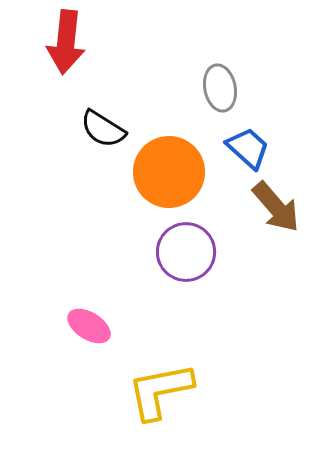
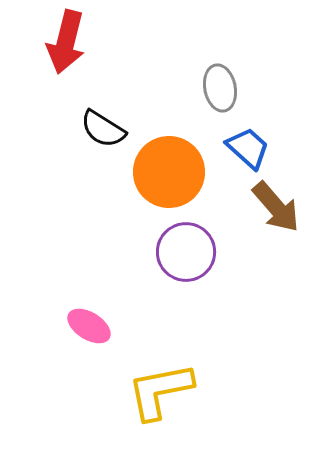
red arrow: rotated 8 degrees clockwise
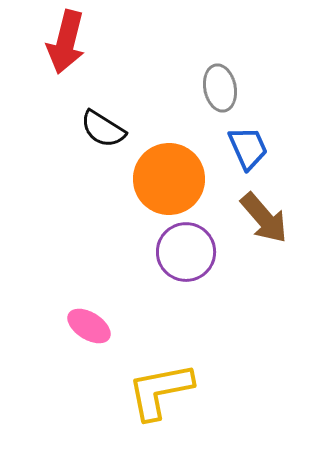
blue trapezoid: rotated 24 degrees clockwise
orange circle: moved 7 px down
brown arrow: moved 12 px left, 11 px down
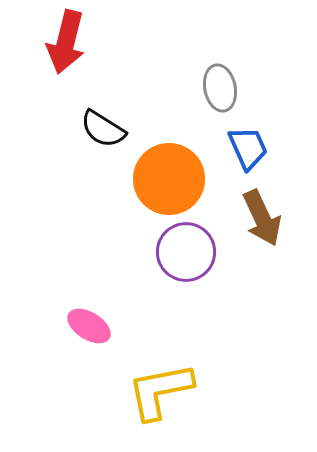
brown arrow: moved 2 px left; rotated 16 degrees clockwise
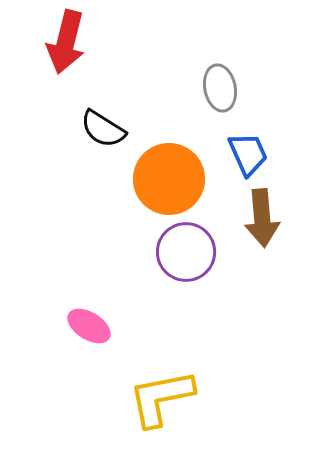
blue trapezoid: moved 6 px down
brown arrow: rotated 20 degrees clockwise
yellow L-shape: moved 1 px right, 7 px down
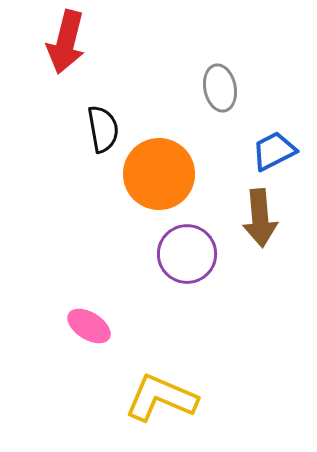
black semicircle: rotated 132 degrees counterclockwise
blue trapezoid: moved 26 px right, 3 px up; rotated 93 degrees counterclockwise
orange circle: moved 10 px left, 5 px up
brown arrow: moved 2 px left
purple circle: moved 1 px right, 2 px down
yellow L-shape: rotated 34 degrees clockwise
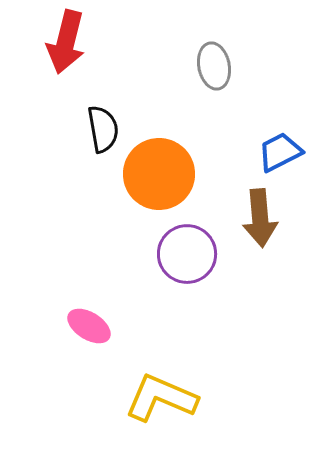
gray ellipse: moved 6 px left, 22 px up
blue trapezoid: moved 6 px right, 1 px down
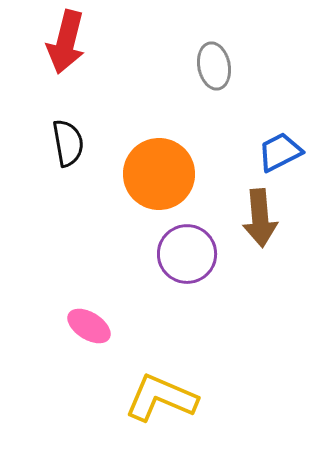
black semicircle: moved 35 px left, 14 px down
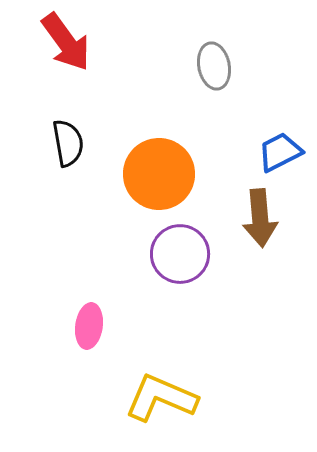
red arrow: rotated 50 degrees counterclockwise
purple circle: moved 7 px left
pink ellipse: rotated 66 degrees clockwise
